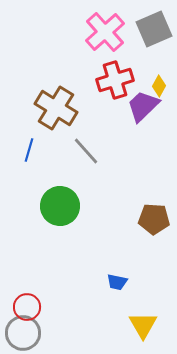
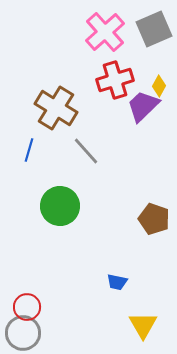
brown pentagon: rotated 16 degrees clockwise
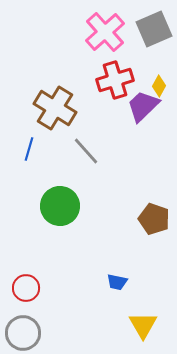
brown cross: moved 1 px left
blue line: moved 1 px up
red circle: moved 1 px left, 19 px up
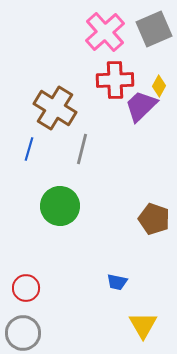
red cross: rotated 15 degrees clockwise
purple trapezoid: moved 2 px left
gray line: moved 4 px left, 2 px up; rotated 56 degrees clockwise
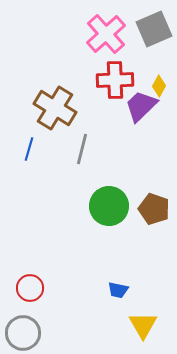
pink cross: moved 1 px right, 2 px down
green circle: moved 49 px right
brown pentagon: moved 10 px up
blue trapezoid: moved 1 px right, 8 px down
red circle: moved 4 px right
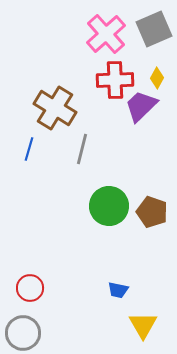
yellow diamond: moved 2 px left, 8 px up
brown pentagon: moved 2 px left, 3 px down
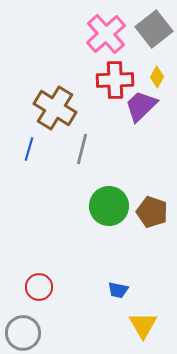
gray square: rotated 15 degrees counterclockwise
yellow diamond: moved 1 px up
red circle: moved 9 px right, 1 px up
